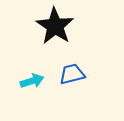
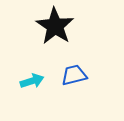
blue trapezoid: moved 2 px right, 1 px down
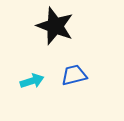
black star: rotated 12 degrees counterclockwise
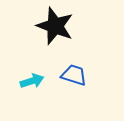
blue trapezoid: rotated 32 degrees clockwise
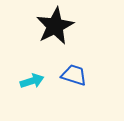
black star: rotated 24 degrees clockwise
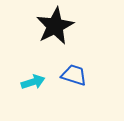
cyan arrow: moved 1 px right, 1 px down
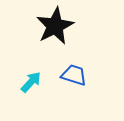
cyan arrow: moved 2 px left; rotated 30 degrees counterclockwise
